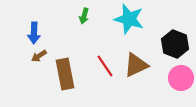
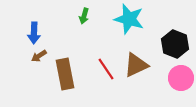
red line: moved 1 px right, 3 px down
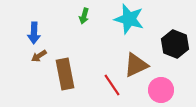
red line: moved 6 px right, 16 px down
pink circle: moved 20 px left, 12 px down
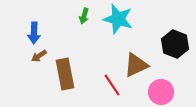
cyan star: moved 11 px left
pink circle: moved 2 px down
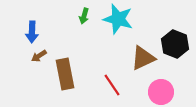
blue arrow: moved 2 px left, 1 px up
brown triangle: moved 7 px right, 7 px up
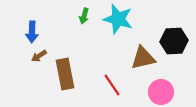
black hexagon: moved 1 px left, 3 px up; rotated 24 degrees counterclockwise
brown triangle: rotated 12 degrees clockwise
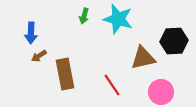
blue arrow: moved 1 px left, 1 px down
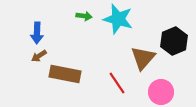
green arrow: rotated 98 degrees counterclockwise
blue arrow: moved 6 px right
black hexagon: rotated 20 degrees counterclockwise
brown triangle: rotated 36 degrees counterclockwise
brown rectangle: rotated 68 degrees counterclockwise
red line: moved 5 px right, 2 px up
